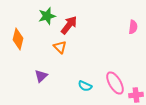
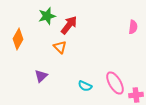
orange diamond: rotated 15 degrees clockwise
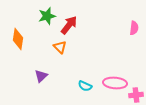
pink semicircle: moved 1 px right, 1 px down
orange diamond: rotated 20 degrees counterclockwise
pink ellipse: rotated 55 degrees counterclockwise
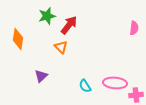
orange triangle: moved 1 px right
cyan semicircle: rotated 32 degrees clockwise
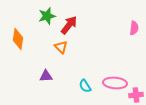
purple triangle: moved 5 px right; rotated 40 degrees clockwise
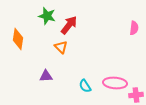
green star: rotated 30 degrees clockwise
